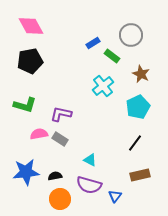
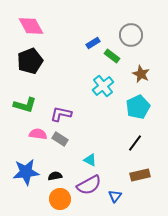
black pentagon: rotated 10 degrees counterclockwise
pink semicircle: moved 1 px left; rotated 18 degrees clockwise
purple semicircle: rotated 45 degrees counterclockwise
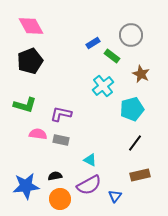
cyan pentagon: moved 6 px left, 2 px down; rotated 10 degrees clockwise
gray rectangle: moved 1 px right, 1 px down; rotated 21 degrees counterclockwise
blue star: moved 14 px down
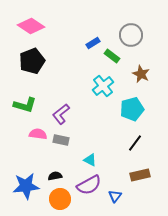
pink diamond: rotated 28 degrees counterclockwise
black pentagon: moved 2 px right
purple L-shape: rotated 50 degrees counterclockwise
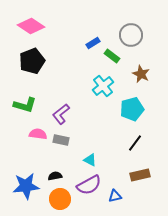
blue triangle: rotated 40 degrees clockwise
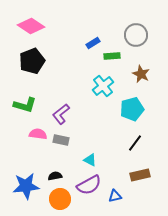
gray circle: moved 5 px right
green rectangle: rotated 42 degrees counterclockwise
